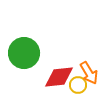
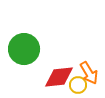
green circle: moved 4 px up
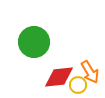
green circle: moved 10 px right, 7 px up
orange arrow: moved 1 px right, 1 px up
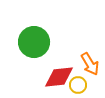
orange arrow: moved 8 px up
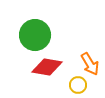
green circle: moved 1 px right, 7 px up
red diamond: moved 12 px left, 10 px up; rotated 16 degrees clockwise
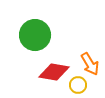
red diamond: moved 7 px right, 5 px down
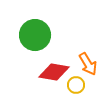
orange arrow: moved 2 px left
yellow circle: moved 2 px left
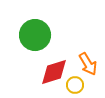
red diamond: rotated 28 degrees counterclockwise
yellow circle: moved 1 px left
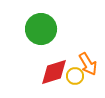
green circle: moved 6 px right, 6 px up
yellow circle: moved 9 px up
